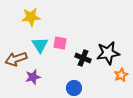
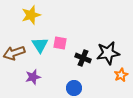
yellow star: moved 2 px up; rotated 12 degrees counterclockwise
brown arrow: moved 2 px left, 6 px up
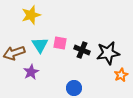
black cross: moved 1 px left, 8 px up
purple star: moved 2 px left, 5 px up; rotated 14 degrees counterclockwise
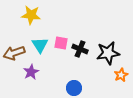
yellow star: rotated 24 degrees clockwise
pink square: moved 1 px right
black cross: moved 2 px left, 1 px up
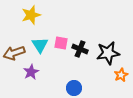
yellow star: rotated 24 degrees counterclockwise
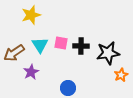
black cross: moved 1 px right, 3 px up; rotated 21 degrees counterclockwise
brown arrow: rotated 15 degrees counterclockwise
blue circle: moved 6 px left
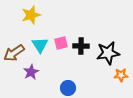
pink square: rotated 24 degrees counterclockwise
orange star: rotated 24 degrees clockwise
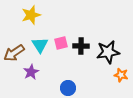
black star: moved 1 px up
orange star: rotated 16 degrees clockwise
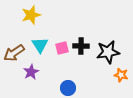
pink square: moved 1 px right, 5 px down
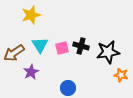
black cross: rotated 14 degrees clockwise
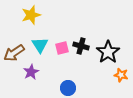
black star: rotated 25 degrees counterclockwise
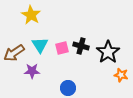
yellow star: rotated 24 degrees counterclockwise
purple star: moved 1 px right, 1 px up; rotated 28 degrees clockwise
